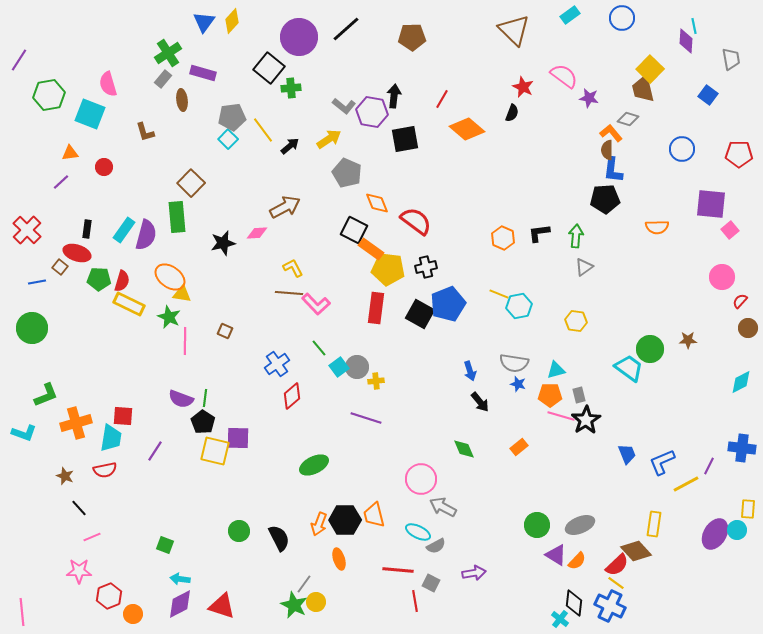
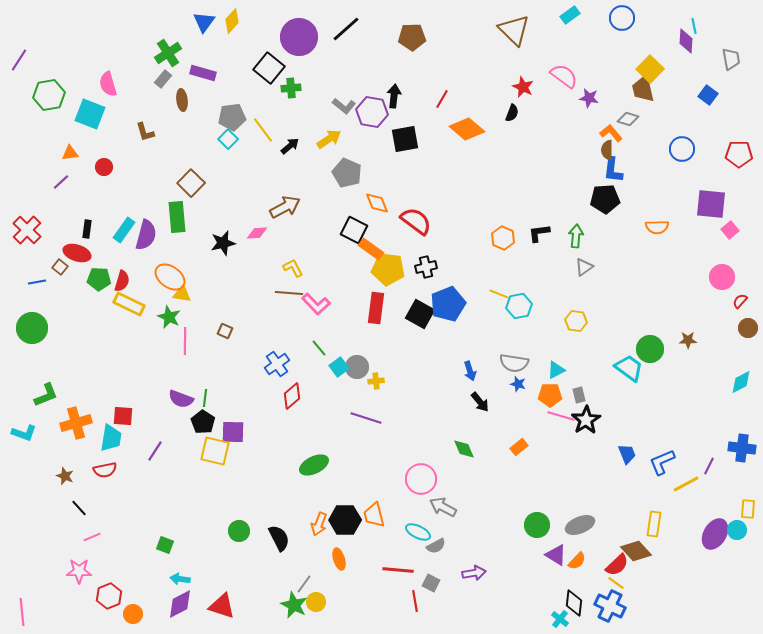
cyan triangle at (556, 370): rotated 12 degrees counterclockwise
purple square at (238, 438): moved 5 px left, 6 px up
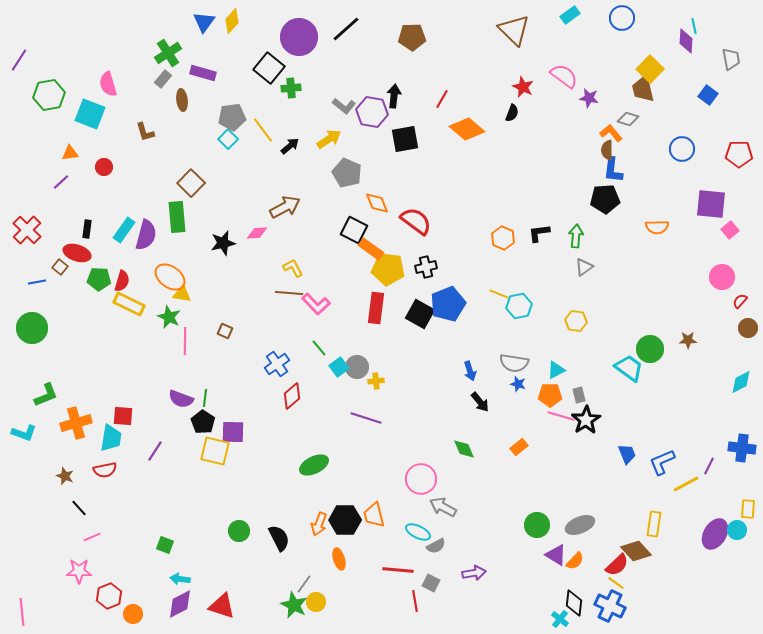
orange semicircle at (577, 561): moved 2 px left
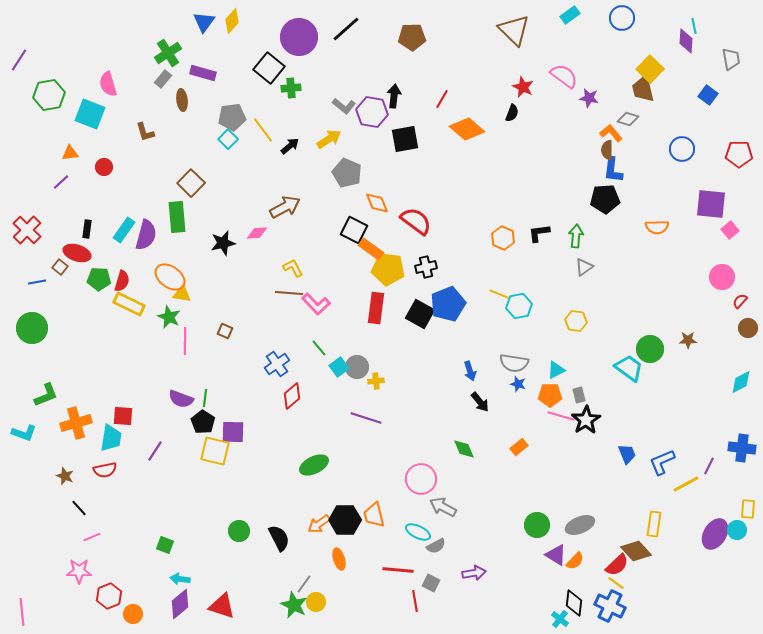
orange arrow at (319, 524): rotated 35 degrees clockwise
purple diamond at (180, 604): rotated 12 degrees counterclockwise
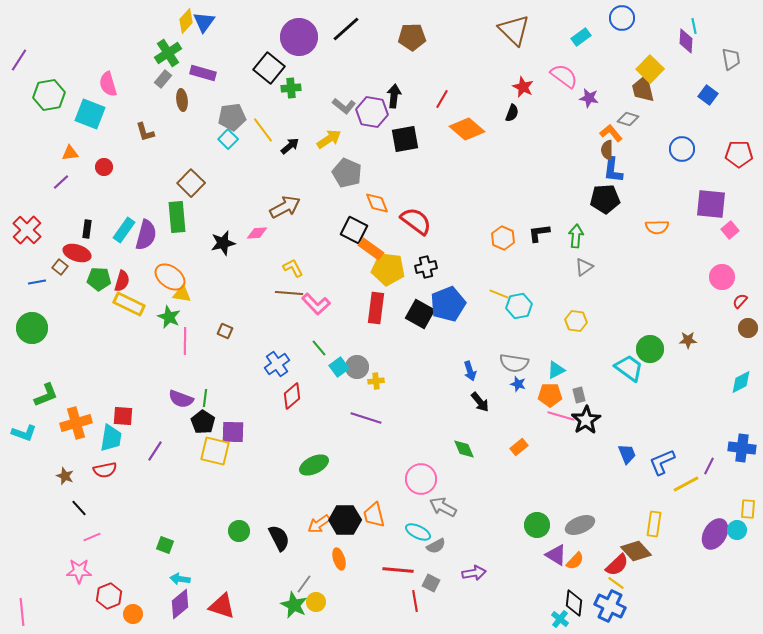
cyan rectangle at (570, 15): moved 11 px right, 22 px down
yellow diamond at (232, 21): moved 46 px left
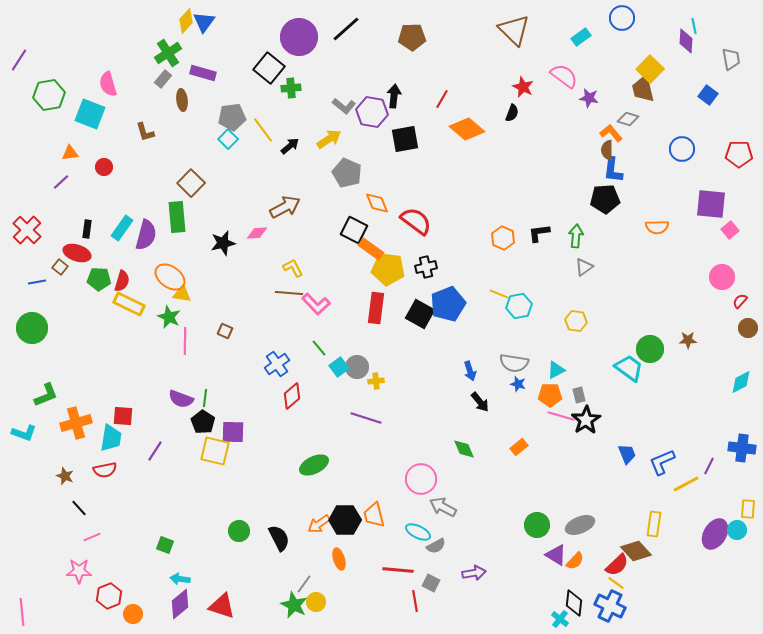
cyan rectangle at (124, 230): moved 2 px left, 2 px up
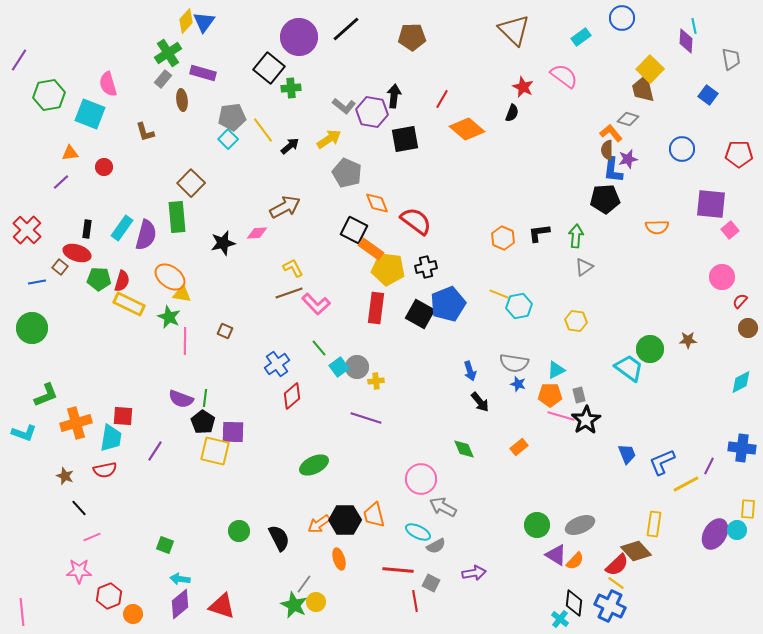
purple star at (589, 98): moved 39 px right, 61 px down; rotated 24 degrees counterclockwise
brown line at (289, 293): rotated 24 degrees counterclockwise
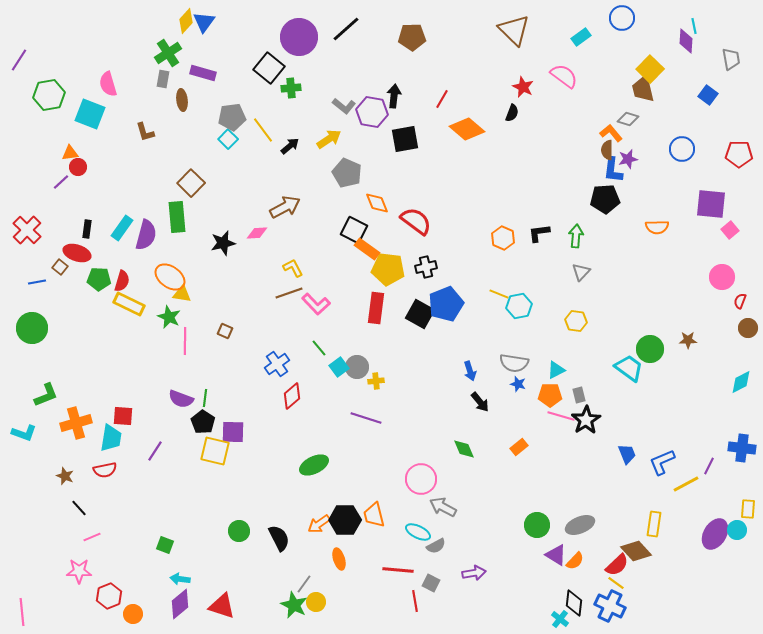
gray rectangle at (163, 79): rotated 30 degrees counterclockwise
red circle at (104, 167): moved 26 px left
orange rectangle at (371, 249): moved 4 px left
gray triangle at (584, 267): moved 3 px left, 5 px down; rotated 12 degrees counterclockwise
red semicircle at (740, 301): rotated 21 degrees counterclockwise
blue pentagon at (448, 304): moved 2 px left
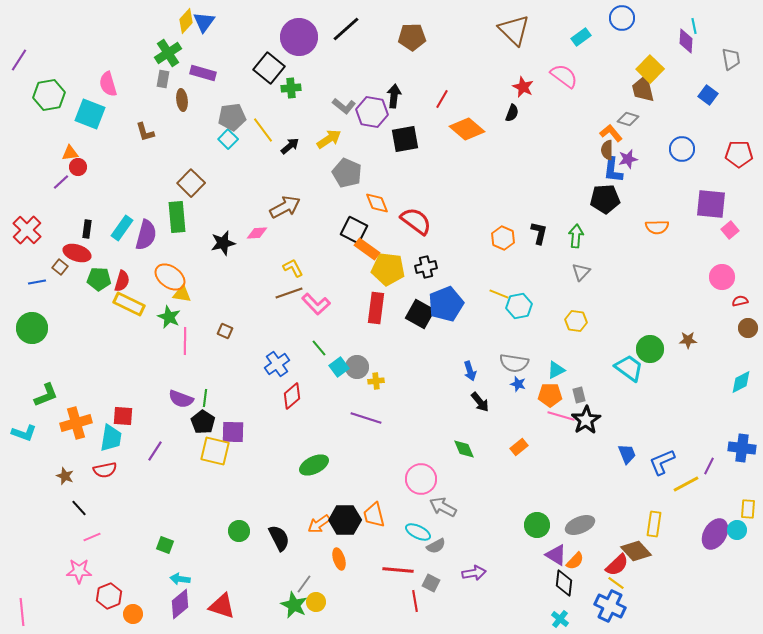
black L-shape at (539, 233): rotated 110 degrees clockwise
red semicircle at (740, 301): rotated 56 degrees clockwise
black diamond at (574, 603): moved 10 px left, 20 px up
